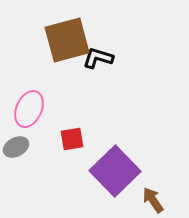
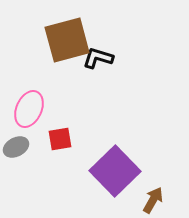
red square: moved 12 px left
brown arrow: rotated 64 degrees clockwise
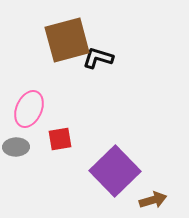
gray ellipse: rotated 25 degrees clockwise
brown arrow: rotated 44 degrees clockwise
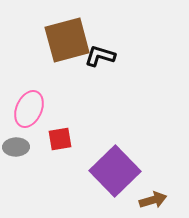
black L-shape: moved 2 px right, 2 px up
